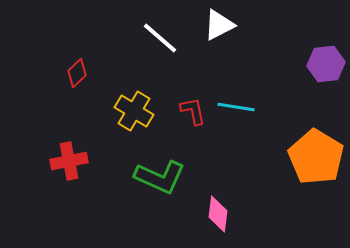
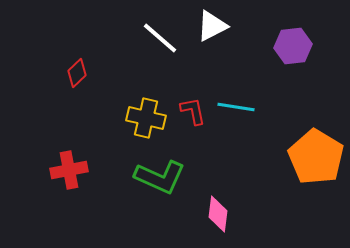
white triangle: moved 7 px left, 1 px down
purple hexagon: moved 33 px left, 18 px up
yellow cross: moved 12 px right, 7 px down; rotated 18 degrees counterclockwise
red cross: moved 9 px down
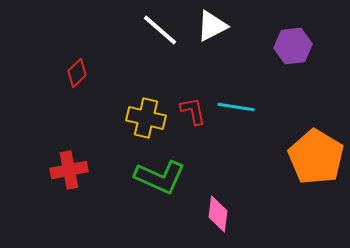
white line: moved 8 px up
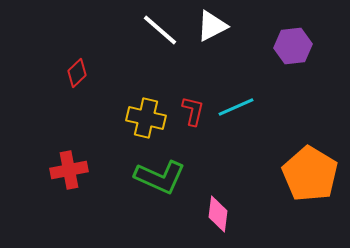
cyan line: rotated 33 degrees counterclockwise
red L-shape: rotated 24 degrees clockwise
orange pentagon: moved 6 px left, 17 px down
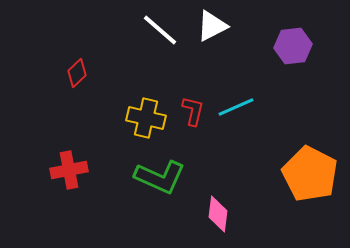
orange pentagon: rotated 4 degrees counterclockwise
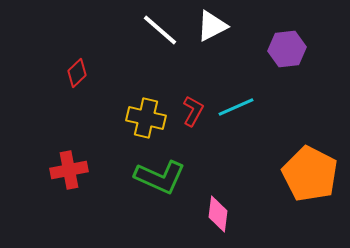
purple hexagon: moved 6 px left, 3 px down
red L-shape: rotated 16 degrees clockwise
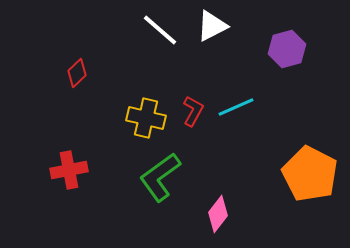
purple hexagon: rotated 9 degrees counterclockwise
green L-shape: rotated 120 degrees clockwise
pink diamond: rotated 30 degrees clockwise
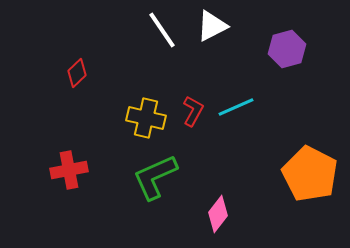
white line: moved 2 px right; rotated 15 degrees clockwise
green L-shape: moved 5 px left; rotated 12 degrees clockwise
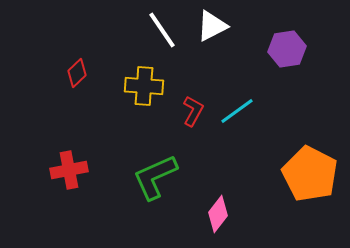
purple hexagon: rotated 6 degrees clockwise
cyan line: moved 1 px right, 4 px down; rotated 12 degrees counterclockwise
yellow cross: moved 2 px left, 32 px up; rotated 9 degrees counterclockwise
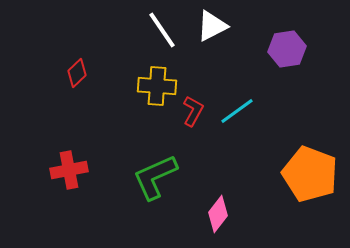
yellow cross: moved 13 px right
orange pentagon: rotated 6 degrees counterclockwise
